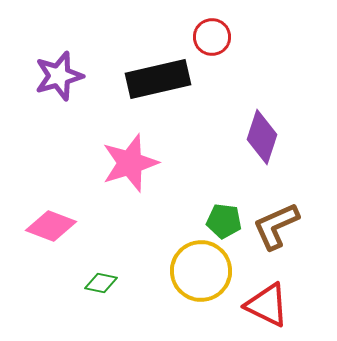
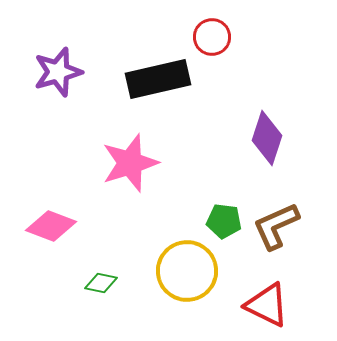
purple star: moved 1 px left, 4 px up
purple diamond: moved 5 px right, 1 px down
yellow circle: moved 14 px left
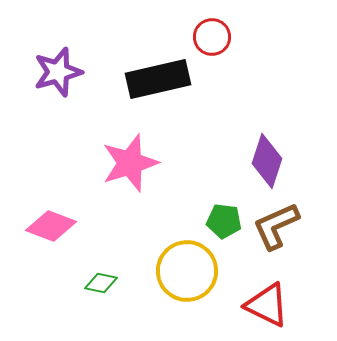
purple diamond: moved 23 px down
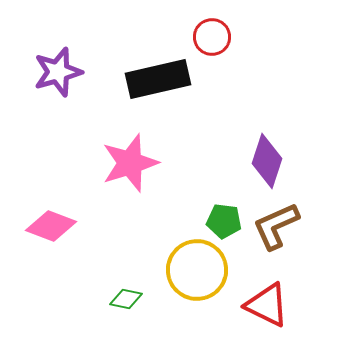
yellow circle: moved 10 px right, 1 px up
green diamond: moved 25 px right, 16 px down
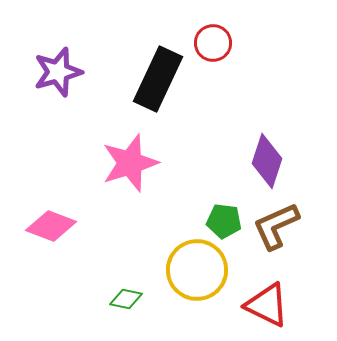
red circle: moved 1 px right, 6 px down
black rectangle: rotated 52 degrees counterclockwise
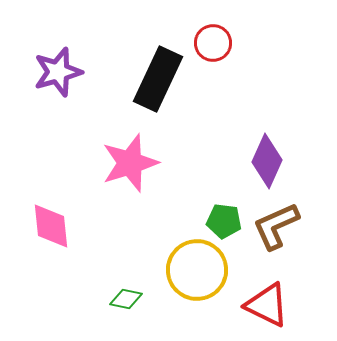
purple diamond: rotated 6 degrees clockwise
pink diamond: rotated 63 degrees clockwise
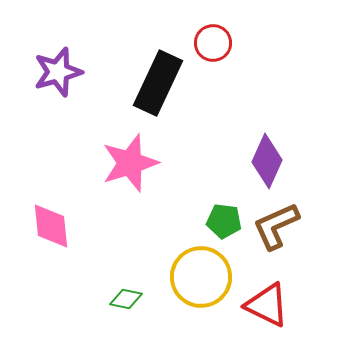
black rectangle: moved 4 px down
yellow circle: moved 4 px right, 7 px down
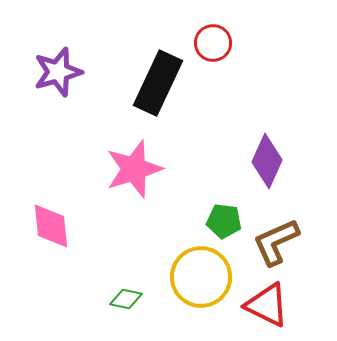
pink star: moved 4 px right, 6 px down
brown L-shape: moved 16 px down
